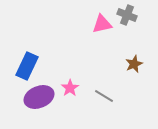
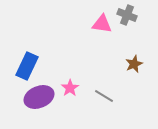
pink triangle: rotated 20 degrees clockwise
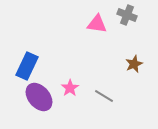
pink triangle: moved 5 px left
purple ellipse: rotated 72 degrees clockwise
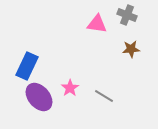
brown star: moved 3 px left, 15 px up; rotated 18 degrees clockwise
